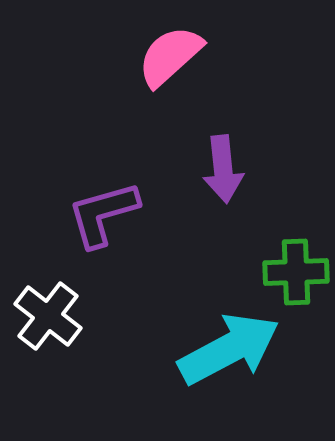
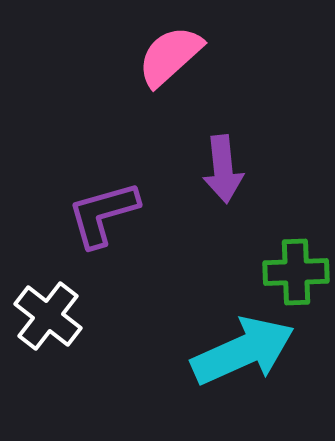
cyan arrow: moved 14 px right, 2 px down; rotated 4 degrees clockwise
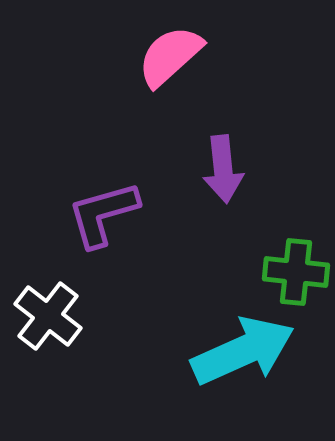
green cross: rotated 8 degrees clockwise
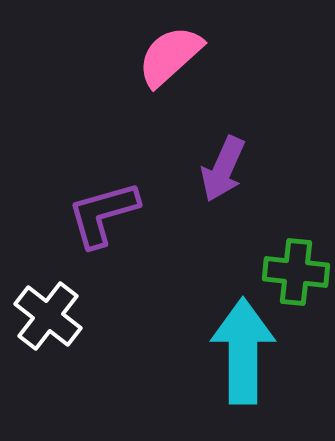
purple arrow: rotated 30 degrees clockwise
cyan arrow: rotated 66 degrees counterclockwise
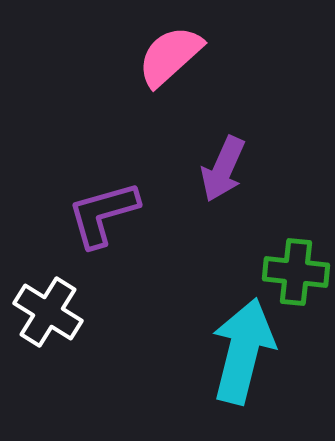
white cross: moved 4 px up; rotated 6 degrees counterclockwise
cyan arrow: rotated 14 degrees clockwise
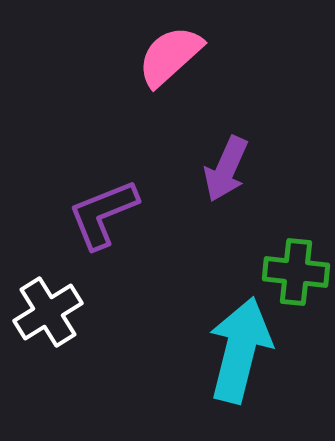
purple arrow: moved 3 px right
purple L-shape: rotated 6 degrees counterclockwise
white cross: rotated 26 degrees clockwise
cyan arrow: moved 3 px left, 1 px up
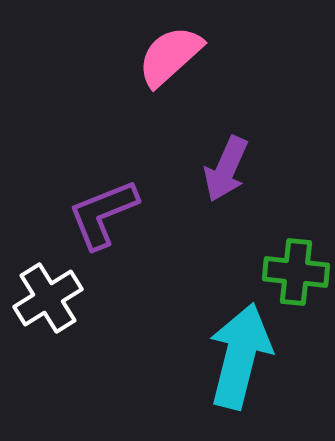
white cross: moved 14 px up
cyan arrow: moved 6 px down
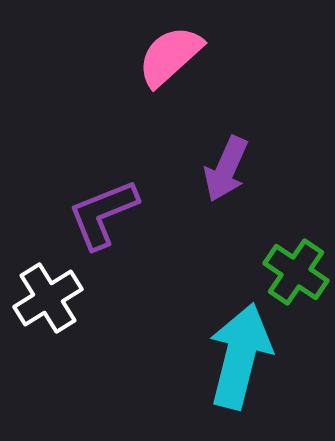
green cross: rotated 28 degrees clockwise
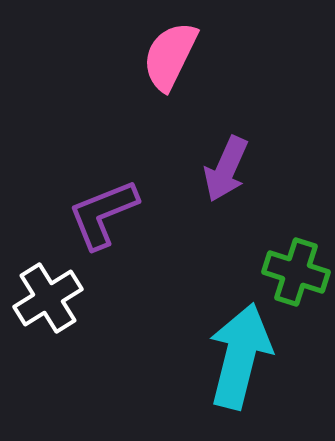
pink semicircle: rotated 22 degrees counterclockwise
green cross: rotated 16 degrees counterclockwise
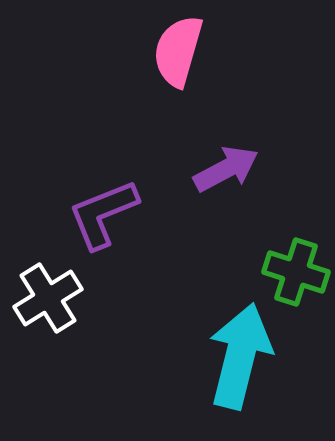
pink semicircle: moved 8 px right, 5 px up; rotated 10 degrees counterclockwise
purple arrow: rotated 142 degrees counterclockwise
